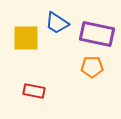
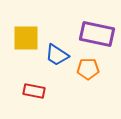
blue trapezoid: moved 32 px down
orange pentagon: moved 4 px left, 2 px down
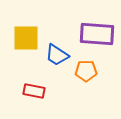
purple rectangle: rotated 8 degrees counterclockwise
orange pentagon: moved 2 px left, 2 px down
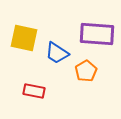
yellow square: moved 2 px left; rotated 12 degrees clockwise
blue trapezoid: moved 2 px up
orange pentagon: rotated 30 degrees counterclockwise
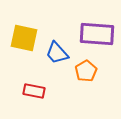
blue trapezoid: rotated 15 degrees clockwise
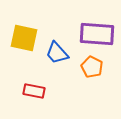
orange pentagon: moved 6 px right, 4 px up; rotated 15 degrees counterclockwise
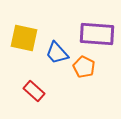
orange pentagon: moved 8 px left
red rectangle: rotated 30 degrees clockwise
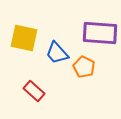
purple rectangle: moved 3 px right, 1 px up
